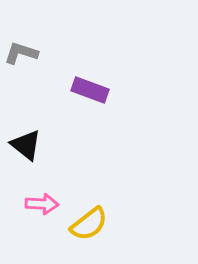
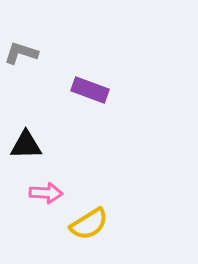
black triangle: rotated 40 degrees counterclockwise
pink arrow: moved 4 px right, 11 px up
yellow semicircle: rotated 6 degrees clockwise
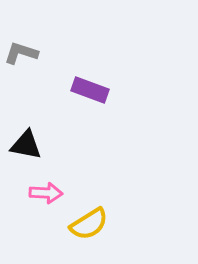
black triangle: rotated 12 degrees clockwise
